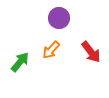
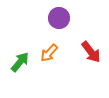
orange arrow: moved 2 px left, 3 px down
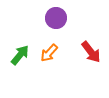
purple circle: moved 3 px left
green arrow: moved 7 px up
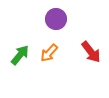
purple circle: moved 1 px down
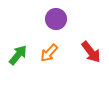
green arrow: moved 2 px left
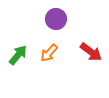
red arrow: rotated 15 degrees counterclockwise
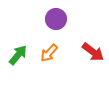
red arrow: moved 2 px right
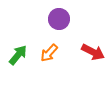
purple circle: moved 3 px right
red arrow: rotated 10 degrees counterclockwise
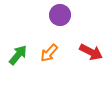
purple circle: moved 1 px right, 4 px up
red arrow: moved 2 px left
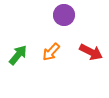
purple circle: moved 4 px right
orange arrow: moved 2 px right, 1 px up
